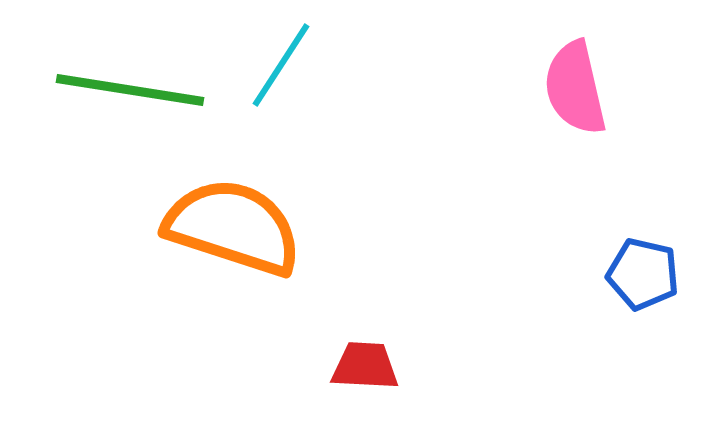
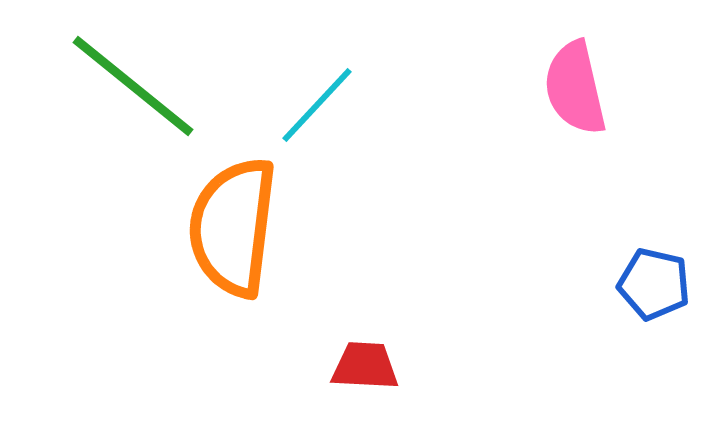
cyan line: moved 36 px right, 40 px down; rotated 10 degrees clockwise
green line: moved 3 px right, 4 px up; rotated 30 degrees clockwise
orange semicircle: rotated 101 degrees counterclockwise
blue pentagon: moved 11 px right, 10 px down
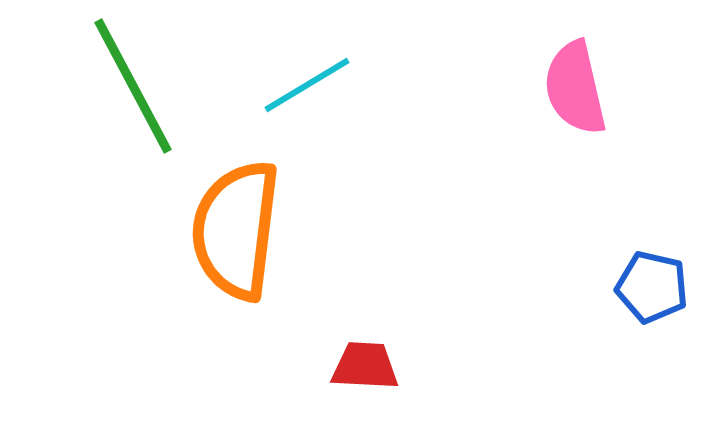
green line: rotated 23 degrees clockwise
cyan line: moved 10 px left, 20 px up; rotated 16 degrees clockwise
orange semicircle: moved 3 px right, 3 px down
blue pentagon: moved 2 px left, 3 px down
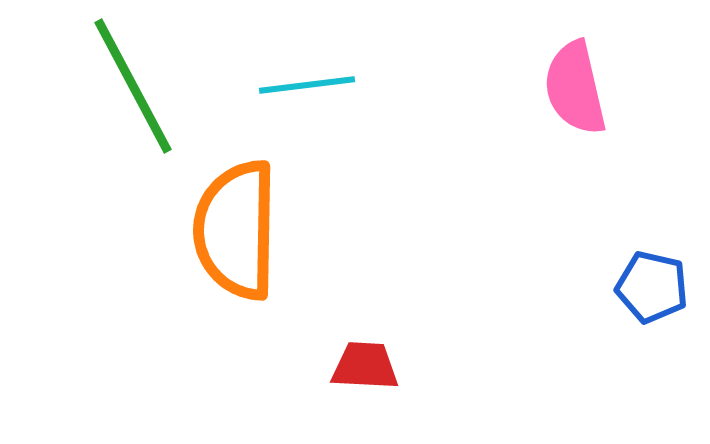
cyan line: rotated 24 degrees clockwise
orange semicircle: rotated 6 degrees counterclockwise
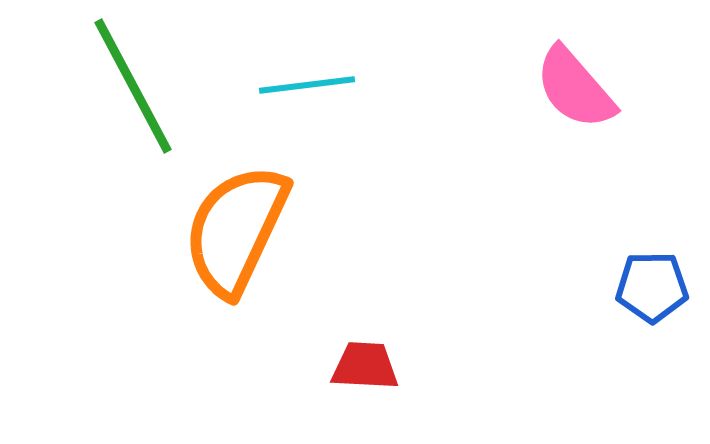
pink semicircle: rotated 28 degrees counterclockwise
orange semicircle: rotated 24 degrees clockwise
blue pentagon: rotated 14 degrees counterclockwise
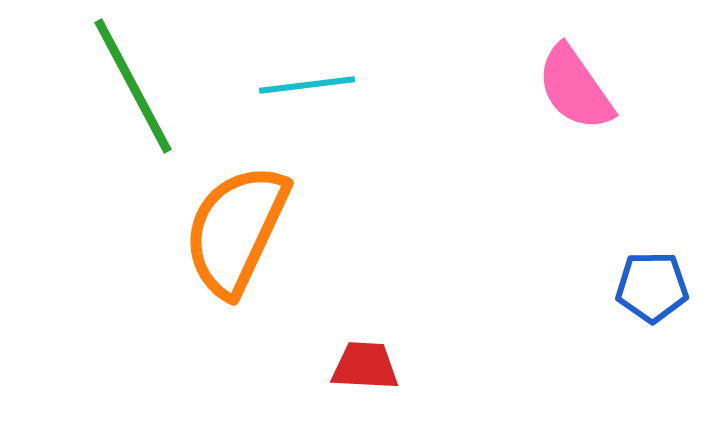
pink semicircle: rotated 6 degrees clockwise
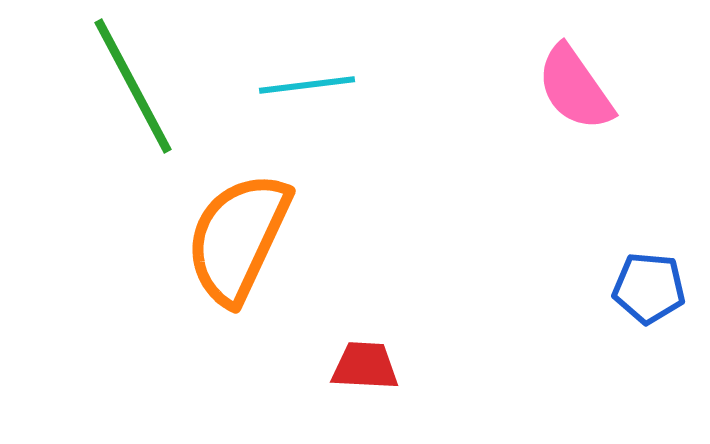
orange semicircle: moved 2 px right, 8 px down
blue pentagon: moved 3 px left, 1 px down; rotated 6 degrees clockwise
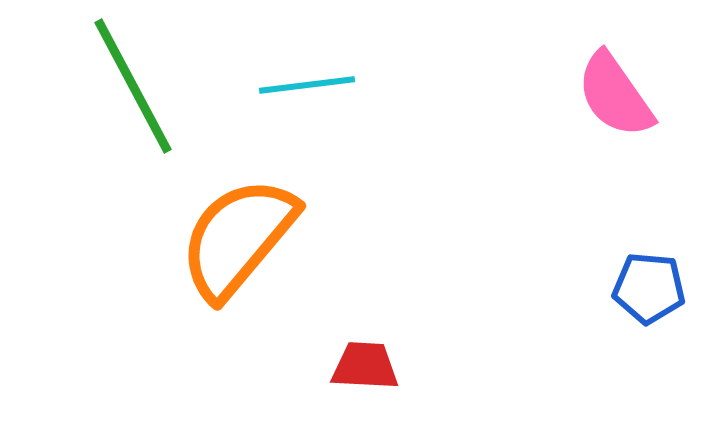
pink semicircle: moved 40 px right, 7 px down
orange semicircle: rotated 15 degrees clockwise
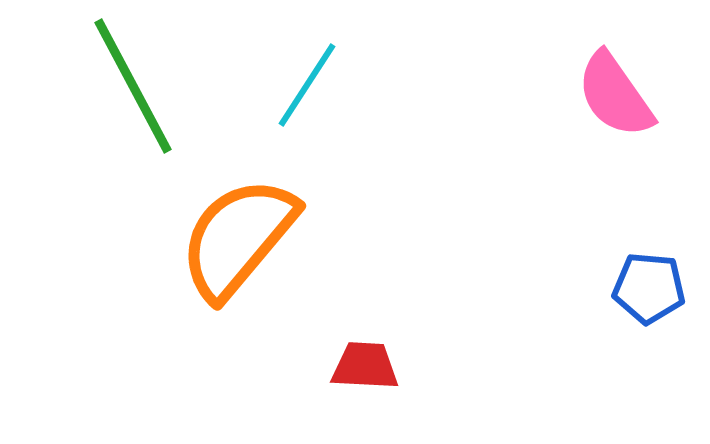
cyan line: rotated 50 degrees counterclockwise
